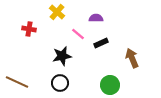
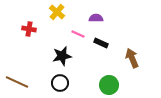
pink line: rotated 16 degrees counterclockwise
black rectangle: rotated 48 degrees clockwise
green circle: moved 1 px left
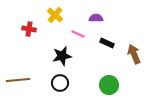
yellow cross: moved 2 px left, 3 px down
black rectangle: moved 6 px right
brown arrow: moved 2 px right, 4 px up
brown line: moved 1 px right, 2 px up; rotated 30 degrees counterclockwise
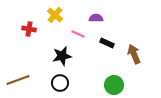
brown line: rotated 15 degrees counterclockwise
green circle: moved 5 px right
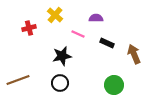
red cross: moved 1 px up; rotated 24 degrees counterclockwise
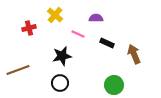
brown line: moved 10 px up
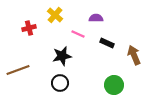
brown arrow: moved 1 px down
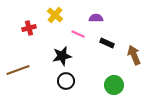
black circle: moved 6 px right, 2 px up
